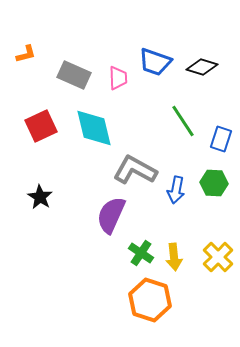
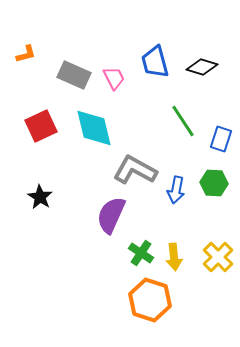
blue trapezoid: rotated 56 degrees clockwise
pink trapezoid: moved 4 px left; rotated 25 degrees counterclockwise
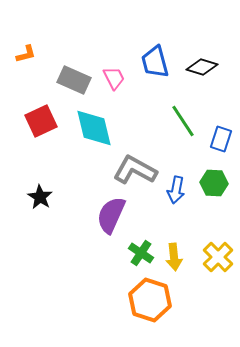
gray rectangle: moved 5 px down
red square: moved 5 px up
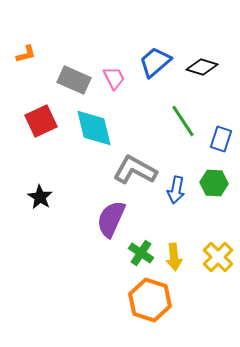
blue trapezoid: rotated 64 degrees clockwise
purple semicircle: moved 4 px down
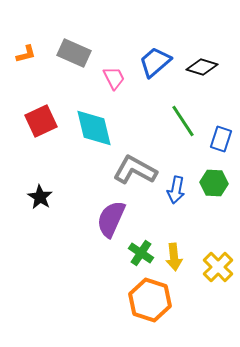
gray rectangle: moved 27 px up
yellow cross: moved 10 px down
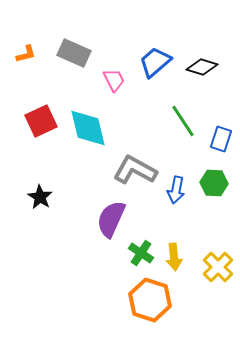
pink trapezoid: moved 2 px down
cyan diamond: moved 6 px left
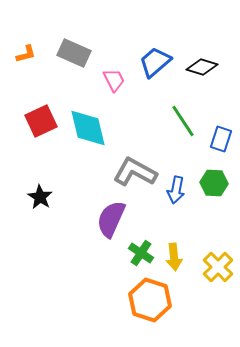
gray L-shape: moved 2 px down
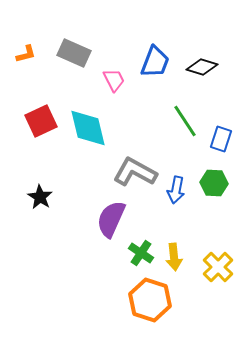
blue trapezoid: rotated 152 degrees clockwise
green line: moved 2 px right
